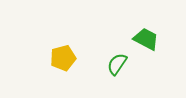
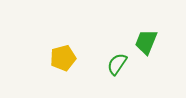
green trapezoid: moved 3 px down; rotated 96 degrees counterclockwise
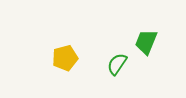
yellow pentagon: moved 2 px right
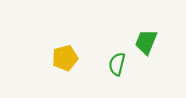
green semicircle: rotated 20 degrees counterclockwise
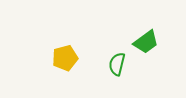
green trapezoid: rotated 148 degrees counterclockwise
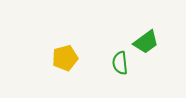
green semicircle: moved 3 px right, 1 px up; rotated 20 degrees counterclockwise
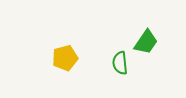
green trapezoid: rotated 20 degrees counterclockwise
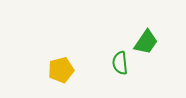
yellow pentagon: moved 4 px left, 12 px down
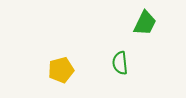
green trapezoid: moved 1 px left, 19 px up; rotated 8 degrees counterclockwise
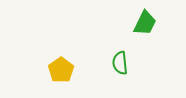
yellow pentagon: rotated 20 degrees counterclockwise
